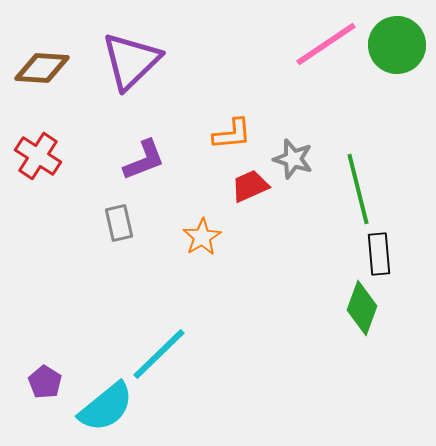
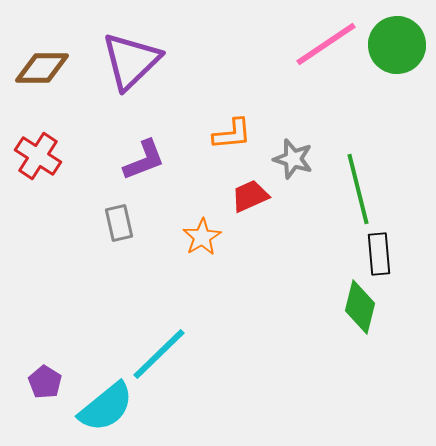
brown diamond: rotated 4 degrees counterclockwise
red trapezoid: moved 10 px down
green diamond: moved 2 px left, 1 px up; rotated 6 degrees counterclockwise
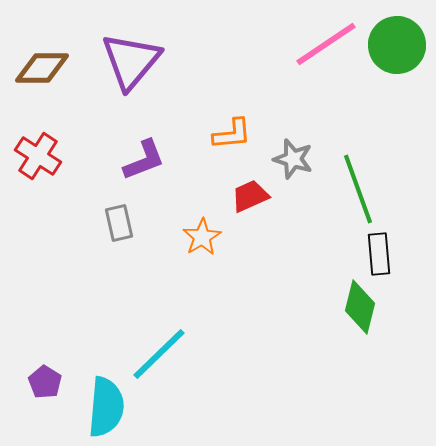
purple triangle: rotated 6 degrees counterclockwise
green line: rotated 6 degrees counterclockwise
cyan semicircle: rotated 46 degrees counterclockwise
